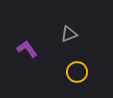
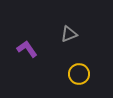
yellow circle: moved 2 px right, 2 px down
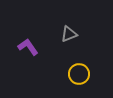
purple L-shape: moved 1 px right, 2 px up
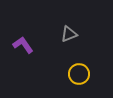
purple L-shape: moved 5 px left, 2 px up
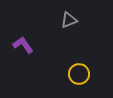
gray triangle: moved 14 px up
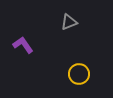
gray triangle: moved 2 px down
